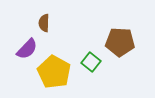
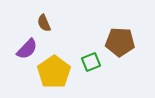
brown semicircle: rotated 24 degrees counterclockwise
green square: rotated 30 degrees clockwise
yellow pentagon: rotated 8 degrees clockwise
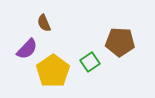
green square: moved 1 px left; rotated 12 degrees counterclockwise
yellow pentagon: moved 1 px left, 1 px up
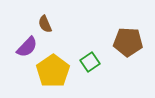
brown semicircle: moved 1 px right, 1 px down
brown pentagon: moved 8 px right
purple semicircle: moved 2 px up
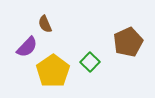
brown pentagon: rotated 28 degrees counterclockwise
green square: rotated 12 degrees counterclockwise
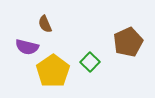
purple semicircle: rotated 60 degrees clockwise
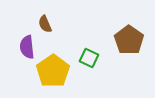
brown pentagon: moved 1 px right, 2 px up; rotated 12 degrees counterclockwise
purple semicircle: rotated 70 degrees clockwise
green square: moved 1 px left, 4 px up; rotated 18 degrees counterclockwise
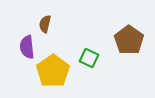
brown semicircle: rotated 36 degrees clockwise
